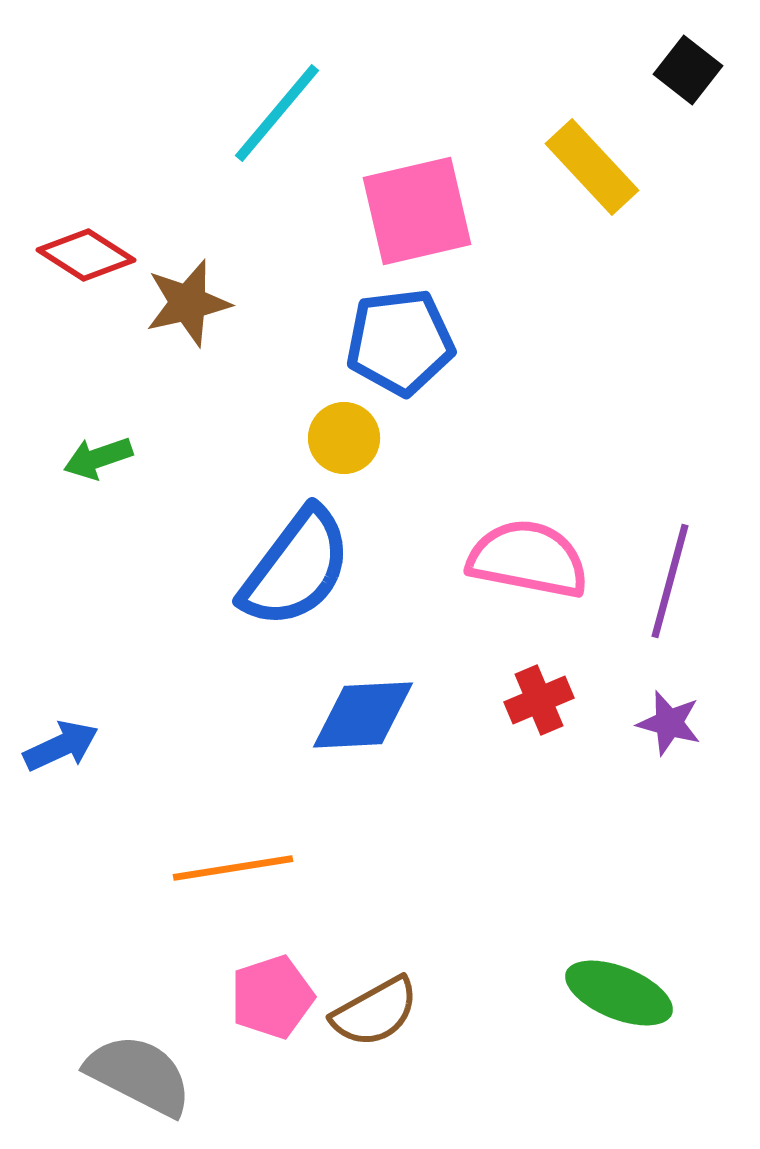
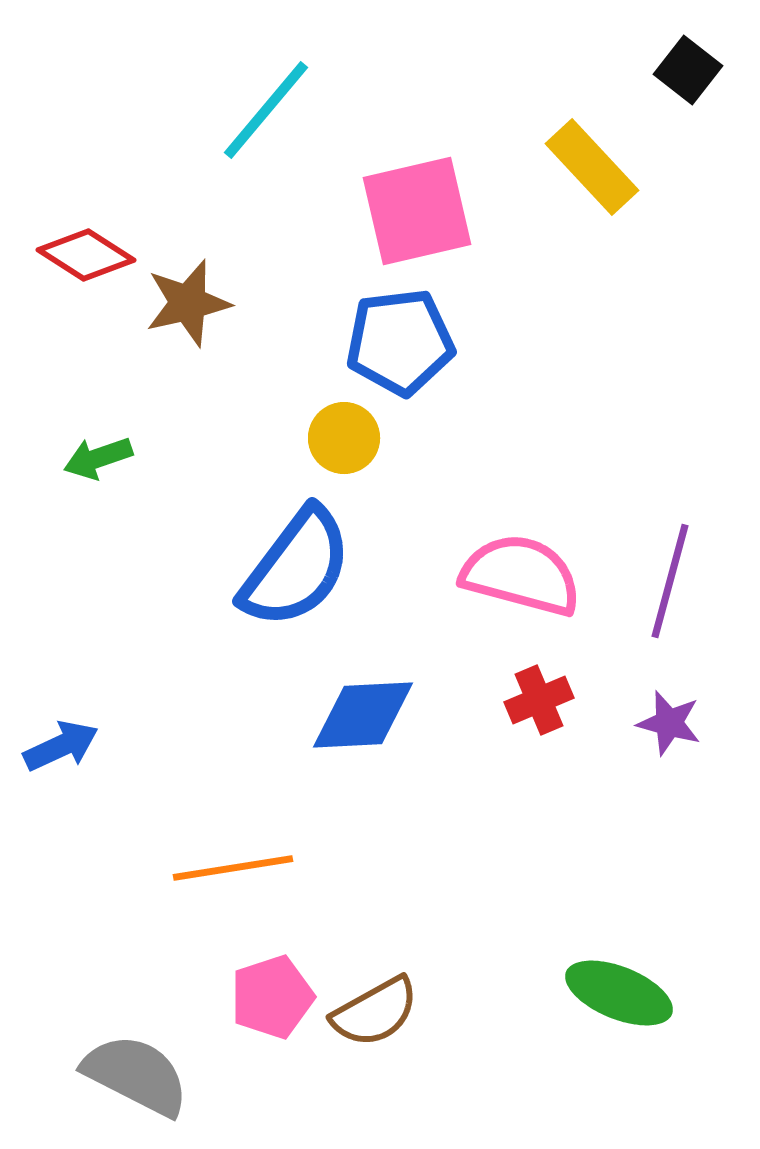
cyan line: moved 11 px left, 3 px up
pink semicircle: moved 7 px left, 16 px down; rotated 4 degrees clockwise
gray semicircle: moved 3 px left
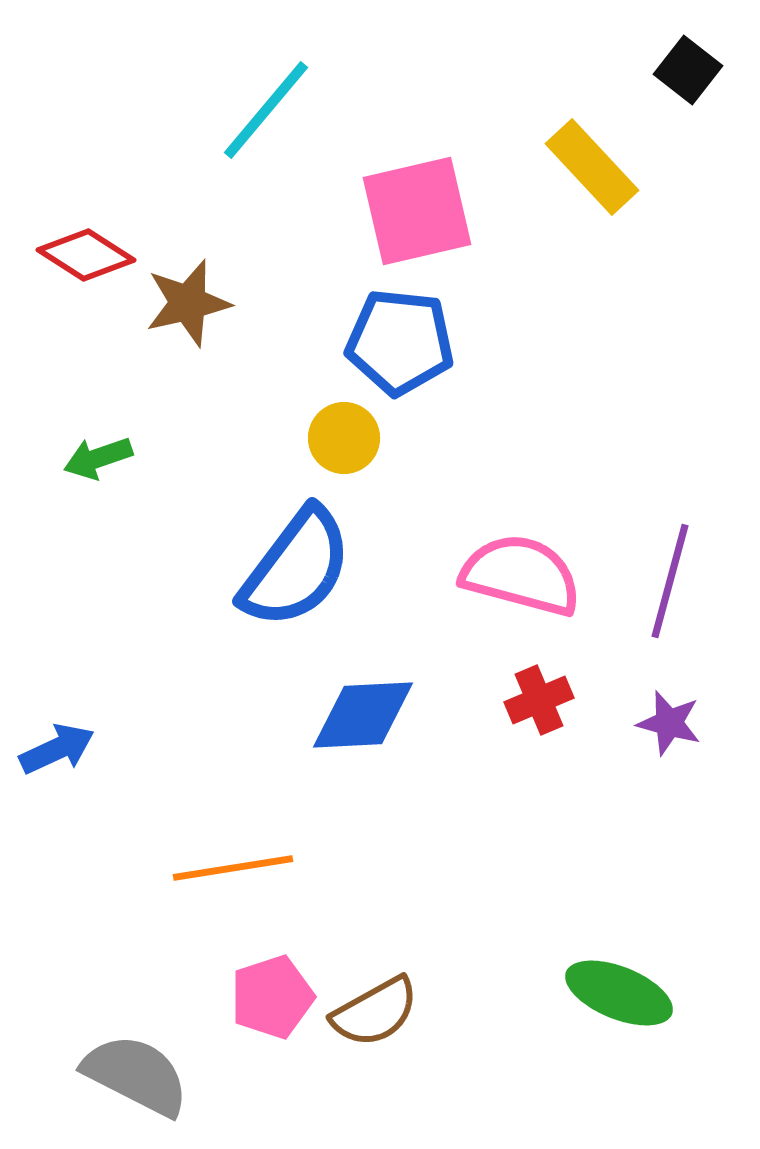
blue pentagon: rotated 13 degrees clockwise
blue arrow: moved 4 px left, 3 px down
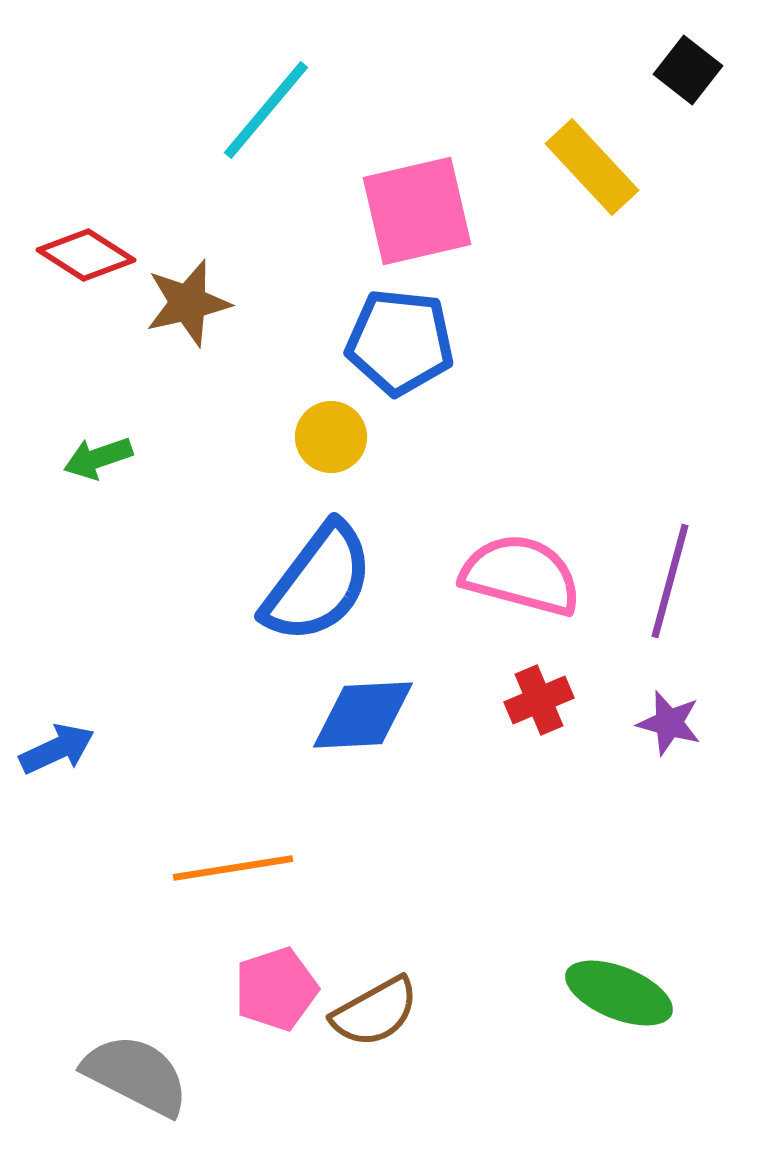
yellow circle: moved 13 px left, 1 px up
blue semicircle: moved 22 px right, 15 px down
pink pentagon: moved 4 px right, 8 px up
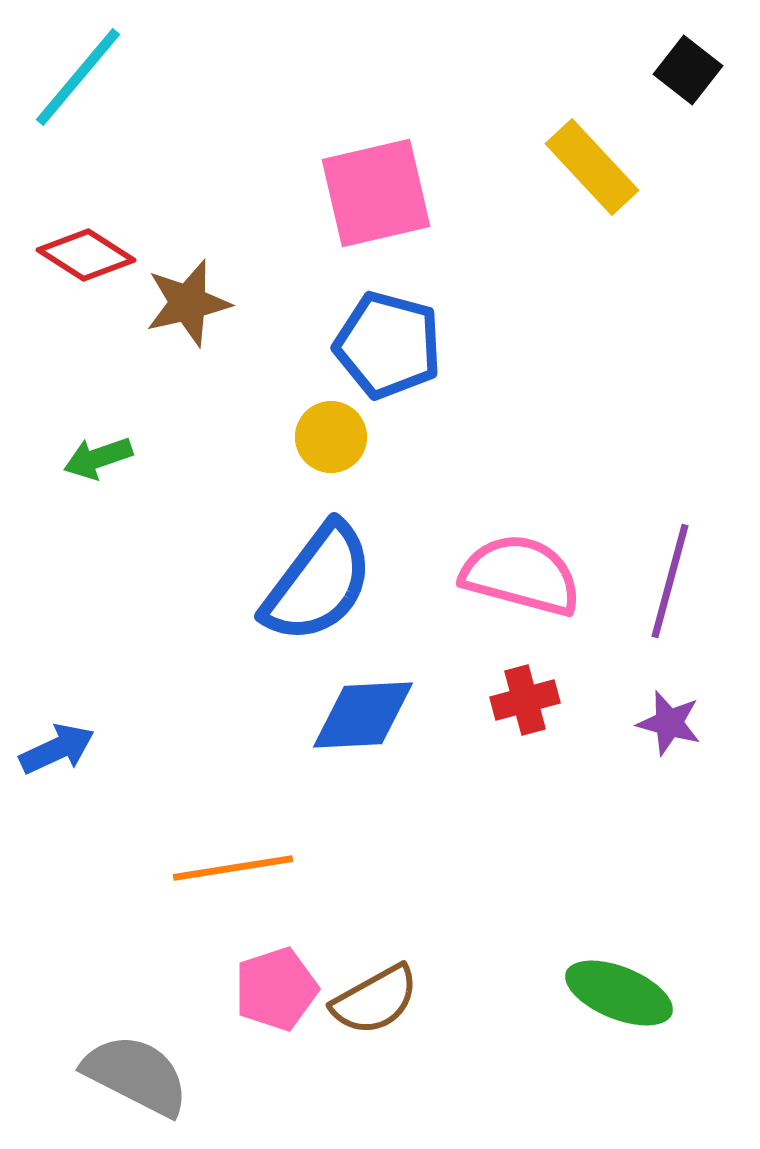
cyan line: moved 188 px left, 33 px up
pink square: moved 41 px left, 18 px up
blue pentagon: moved 12 px left, 3 px down; rotated 9 degrees clockwise
red cross: moved 14 px left; rotated 8 degrees clockwise
brown semicircle: moved 12 px up
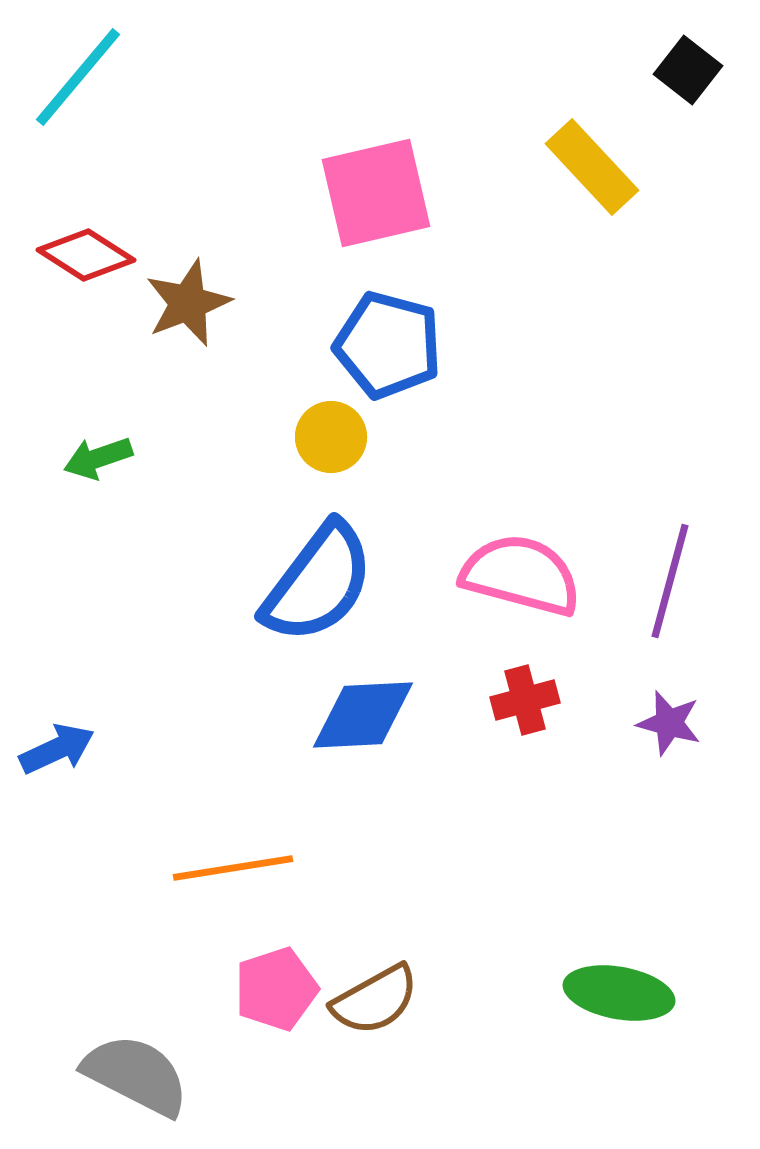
brown star: rotated 8 degrees counterclockwise
green ellipse: rotated 12 degrees counterclockwise
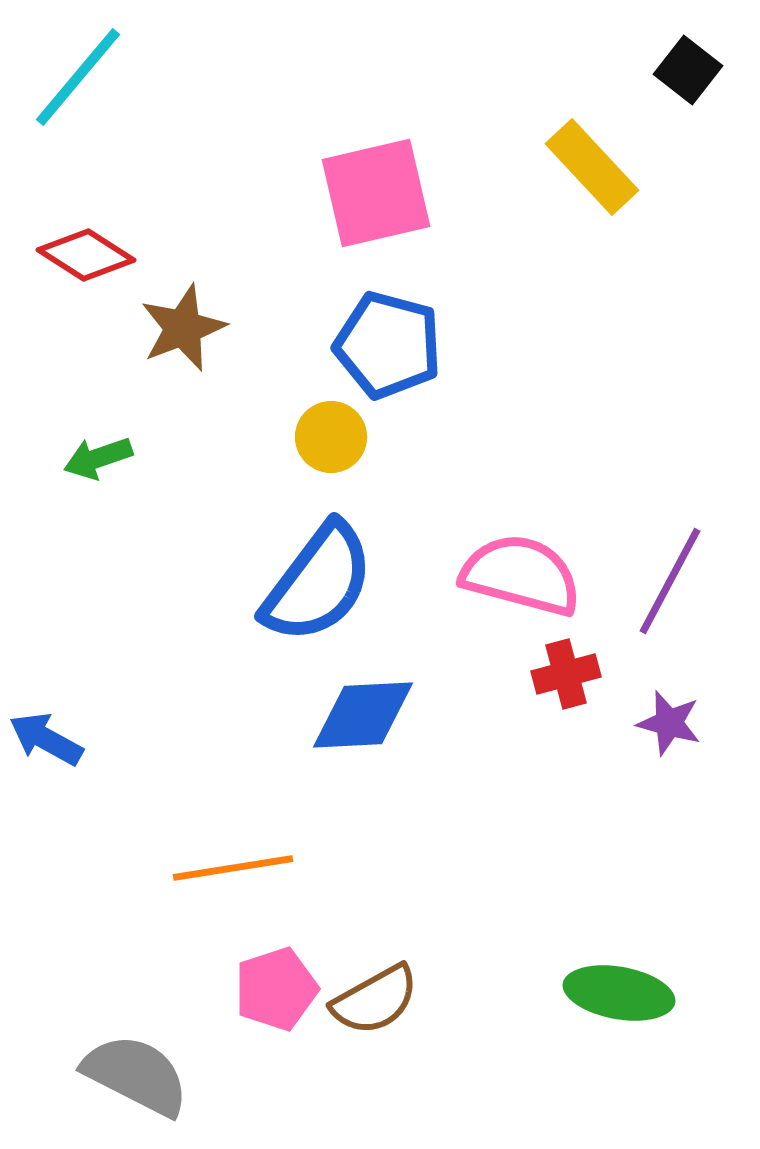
brown star: moved 5 px left, 25 px down
purple line: rotated 13 degrees clockwise
red cross: moved 41 px right, 26 px up
blue arrow: moved 11 px left, 10 px up; rotated 126 degrees counterclockwise
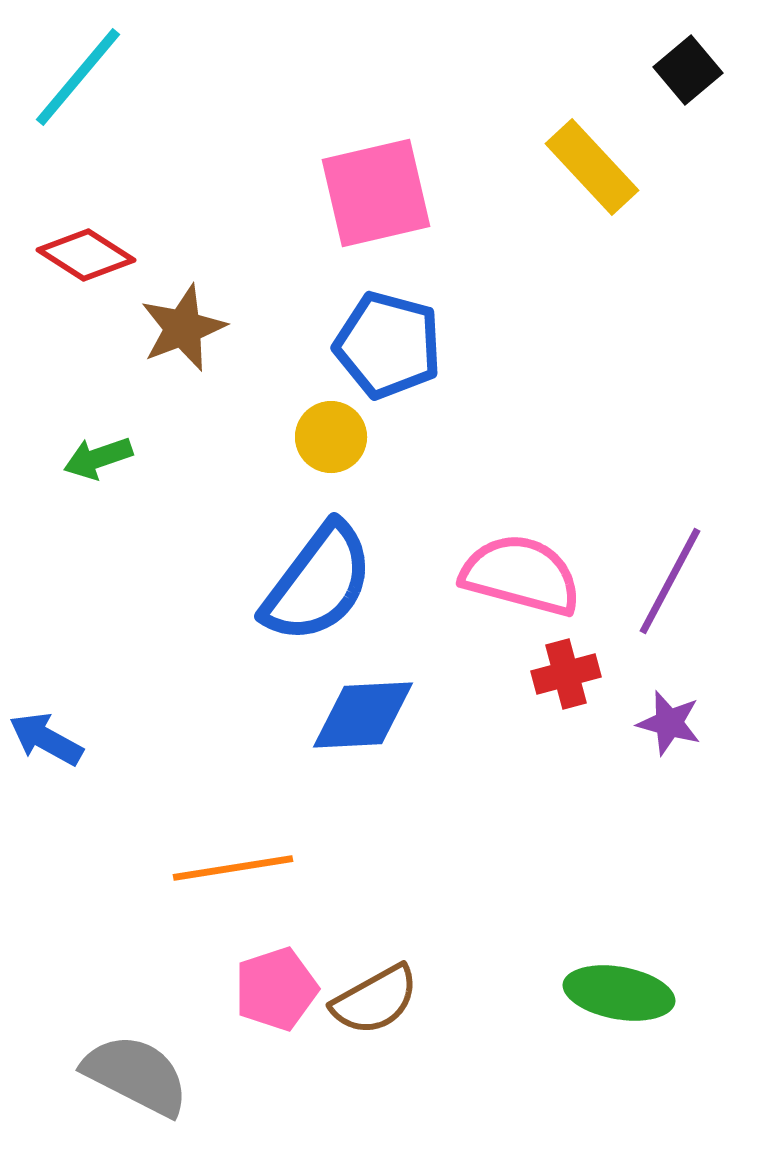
black square: rotated 12 degrees clockwise
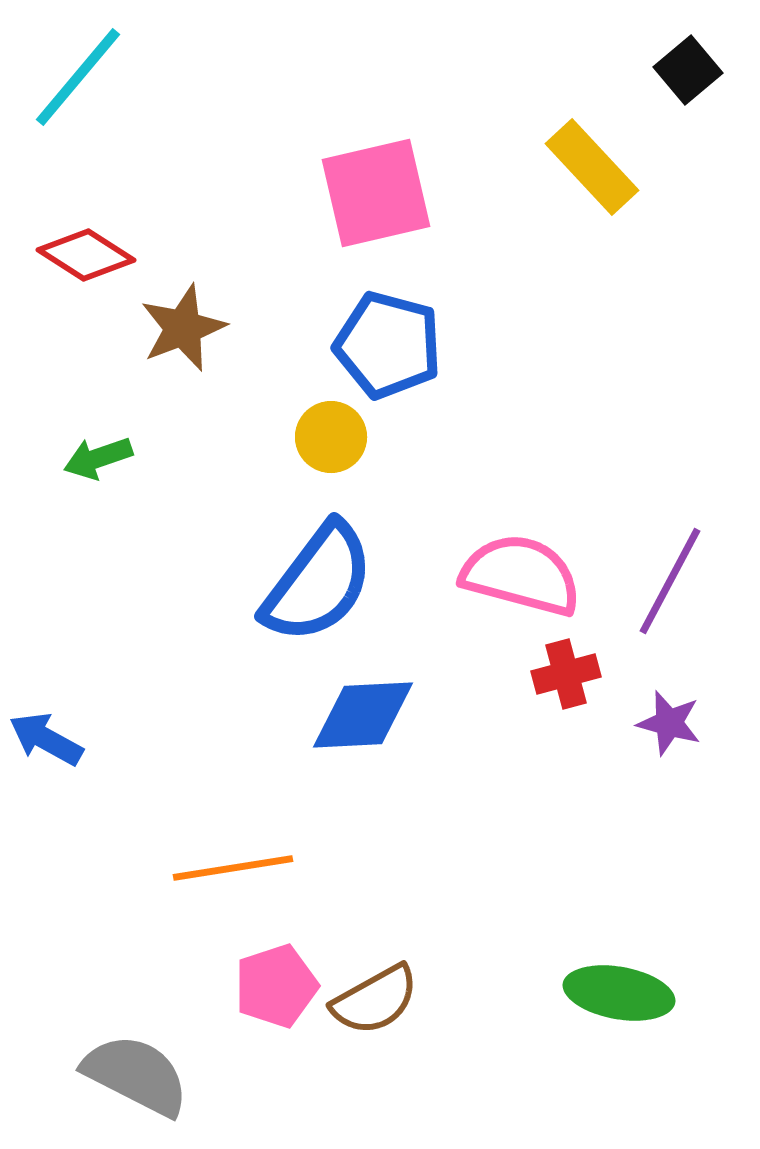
pink pentagon: moved 3 px up
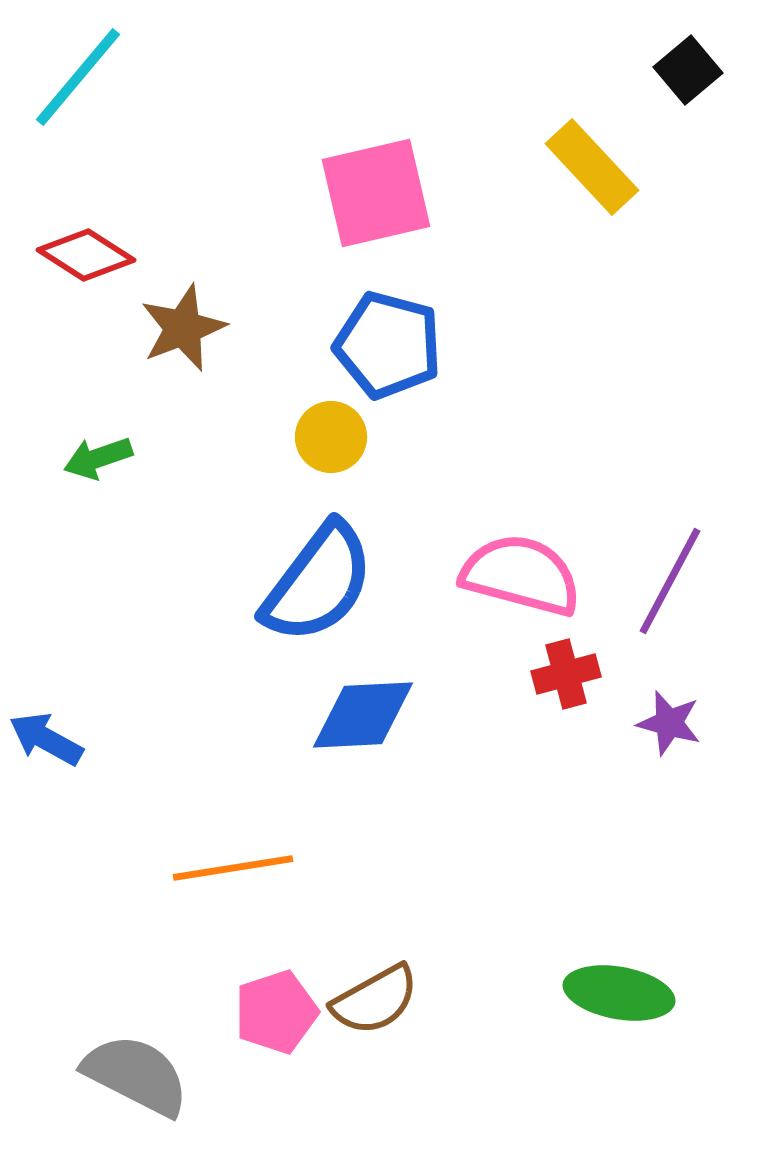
pink pentagon: moved 26 px down
